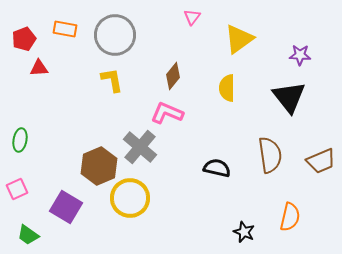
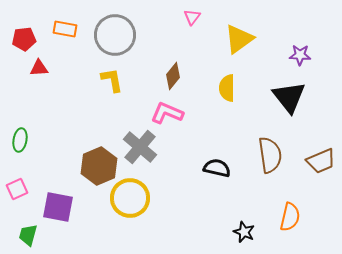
red pentagon: rotated 15 degrees clockwise
purple square: moved 8 px left; rotated 20 degrees counterclockwise
green trapezoid: rotated 70 degrees clockwise
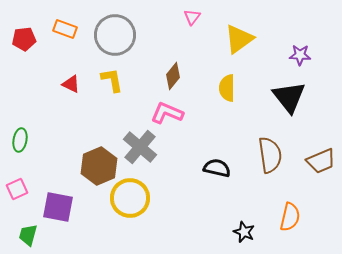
orange rectangle: rotated 10 degrees clockwise
red triangle: moved 32 px right, 16 px down; rotated 30 degrees clockwise
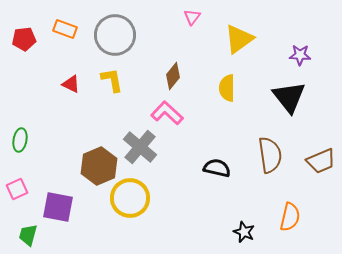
pink L-shape: rotated 20 degrees clockwise
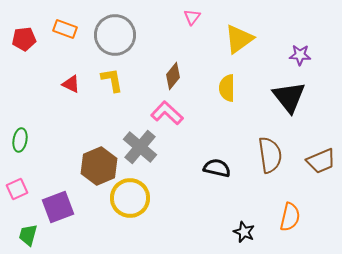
purple square: rotated 32 degrees counterclockwise
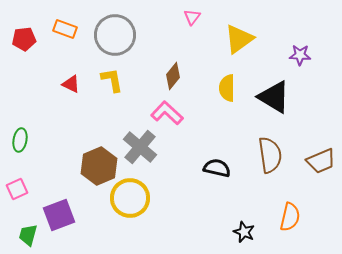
black triangle: moved 15 px left; rotated 21 degrees counterclockwise
purple square: moved 1 px right, 8 px down
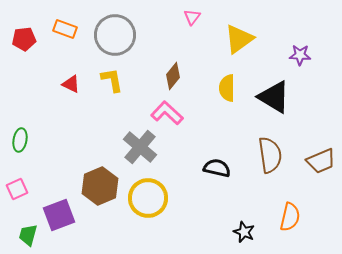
brown hexagon: moved 1 px right, 20 px down
yellow circle: moved 18 px right
